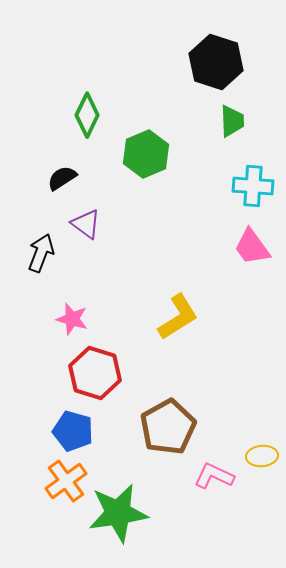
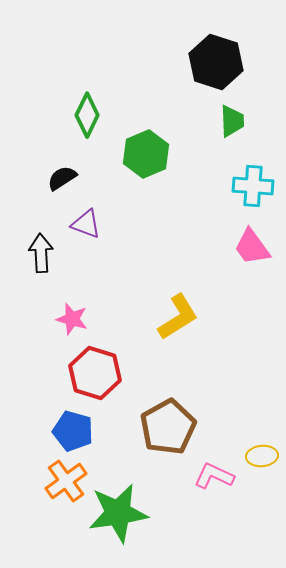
purple triangle: rotated 16 degrees counterclockwise
black arrow: rotated 24 degrees counterclockwise
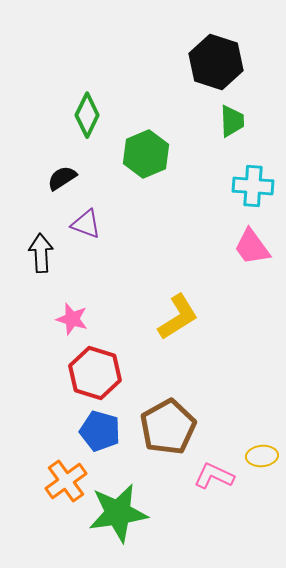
blue pentagon: moved 27 px right
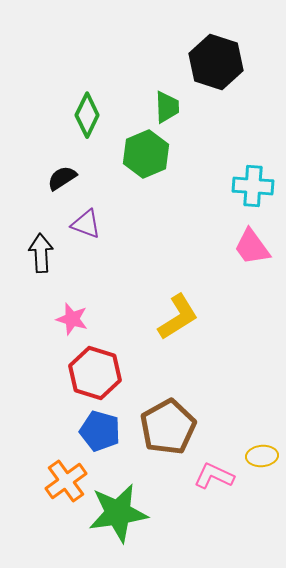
green trapezoid: moved 65 px left, 14 px up
